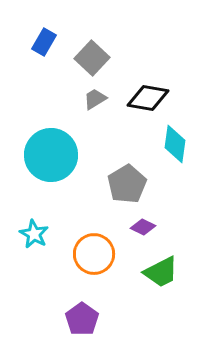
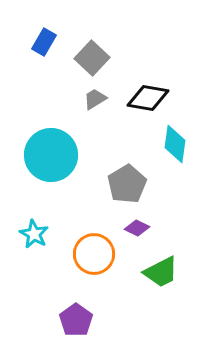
purple diamond: moved 6 px left, 1 px down
purple pentagon: moved 6 px left, 1 px down
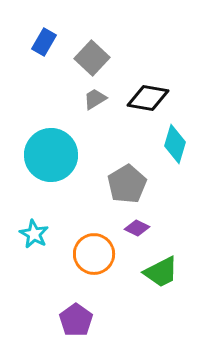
cyan diamond: rotated 9 degrees clockwise
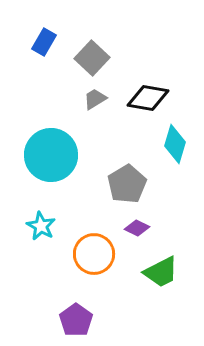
cyan star: moved 7 px right, 8 px up
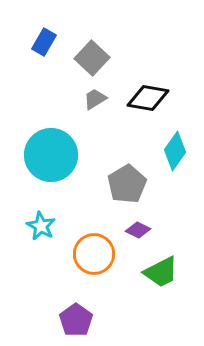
cyan diamond: moved 7 px down; rotated 18 degrees clockwise
purple diamond: moved 1 px right, 2 px down
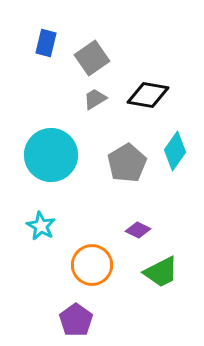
blue rectangle: moved 2 px right, 1 px down; rotated 16 degrees counterclockwise
gray square: rotated 12 degrees clockwise
black diamond: moved 3 px up
gray pentagon: moved 21 px up
orange circle: moved 2 px left, 11 px down
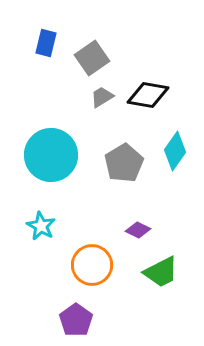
gray trapezoid: moved 7 px right, 2 px up
gray pentagon: moved 3 px left
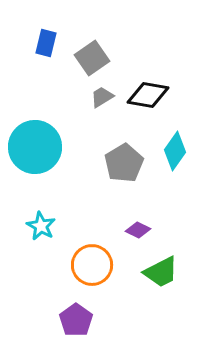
cyan circle: moved 16 px left, 8 px up
